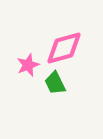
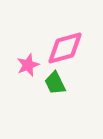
pink diamond: moved 1 px right
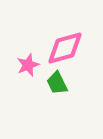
green trapezoid: moved 2 px right
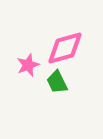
green trapezoid: moved 1 px up
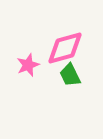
green trapezoid: moved 13 px right, 7 px up
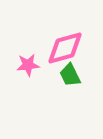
pink star: rotated 15 degrees clockwise
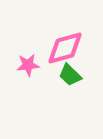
green trapezoid: rotated 20 degrees counterclockwise
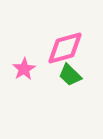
pink star: moved 4 px left, 4 px down; rotated 25 degrees counterclockwise
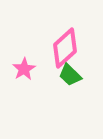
pink diamond: rotated 27 degrees counterclockwise
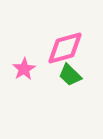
pink diamond: rotated 27 degrees clockwise
